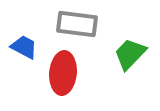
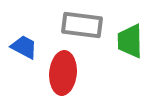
gray rectangle: moved 5 px right, 1 px down
green trapezoid: moved 13 px up; rotated 45 degrees counterclockwise
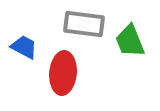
gray rectangle: moved 2 px right, 1 px up
green trapezoid: rotated 21 degrees counterclockwise
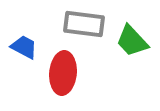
green trapezoid: moved 2 px right; rotated 21 degrees counterclockwise
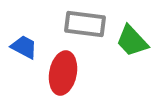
gray rectangle: moved 1 px right
red ellipse: rotated 6 degrees clockwise
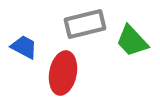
gray rectangle: rotated 21 degrees counterclockwise
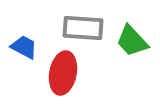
gray rectangle: moved 2 px left, 4 px down; rotated 18 degrees clockwise
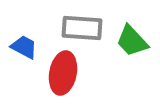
gray rectangle: moved 1 px left
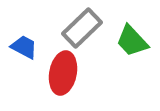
gray rectangle: rotated 48 degrees counterclockwise
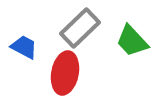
gray rectangle: moved 2 px left
red ellipse: moved 2 px right
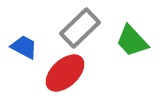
red ellipse: rotated 36 degrees clockwise
